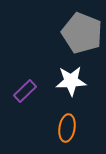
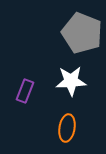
purple rectangle: rotated 25 degrees counterclockwise
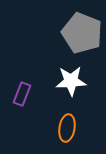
purple rectangle: moved 3 px left, 3 px down
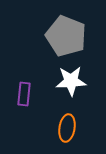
gray pentagon: moved 16 px left, 3 px down
purple rectangle: moved 2 px right; rotated 15 degrees counterclockwise
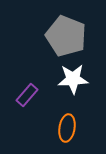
white star: moved 2 px right, 2 px up
purple rectangle: moved 3 px right, 1 px down; rotated 35 degrees clockwise
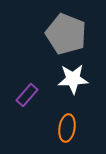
gray pentagon: moved 2 px up
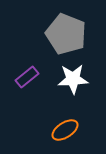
purple rectangle: moved 18 px up; rotated 10 degrees clockwise
orange ellipse: moved 2 px left, 2 px down; rotated 48 degrees clockwise
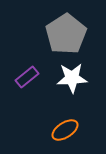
gray pentagon: rotated 18 degrees clockwise
white star: moved 1 px left, 1 px up
